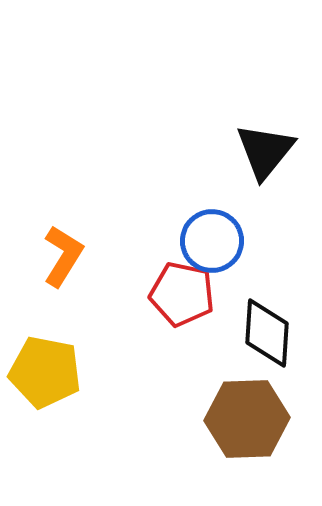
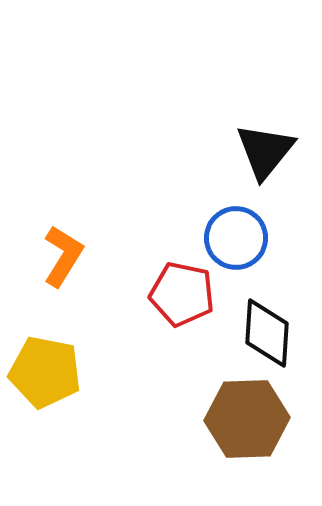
blue circle: moved 24 px right, 3 px up
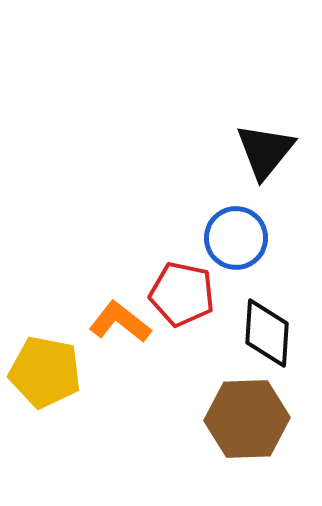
orange L-shape: moved 57 px right, 66 px down; rotated 84 degrees counterclockwise
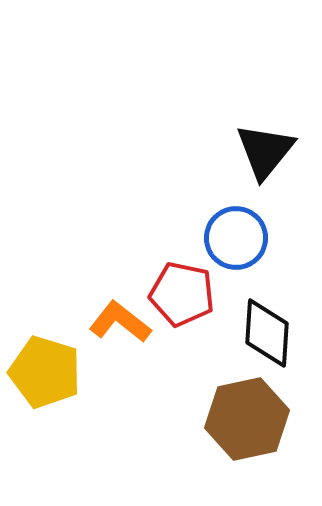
yellow pentagon: rotated 6 degrees clockwise
brown hexagon: rotated 10 degrees counterclockwise
